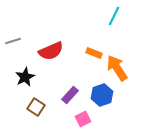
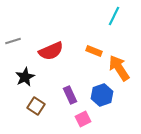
orange rectangle: moved 2 px up
orange arrow: moved 2 px right
purple rectangle: rotated 66 degrees counterclockwise
brown square: moved 1 px up
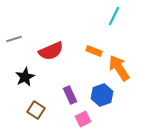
gray line: moved 1 px right, 2 px up
brown square: moved 4 px down
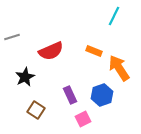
gray line: moved 2 px left, 2 px up
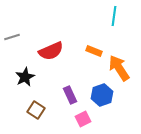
cyan line: rotated 18 degrees counterclockwise
